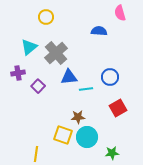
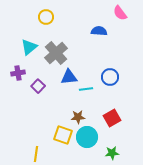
pink semicircle: rotated 21 degrees counterclockwise
red square: moved 6 px left, 10 px down
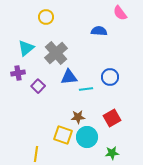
cyan triangle: moved 3 px left, 1 px down
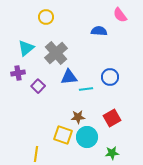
pink semicircle: moved 2 px down
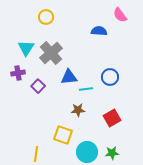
cyan triangle: rotated 18 degrees counterclockwise
gray cross: moved 5 px left
brown star: moved 7 px up
cyan circle: moved 15 px down
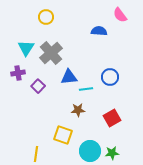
cyan circle: moved 3 px right, 1 px up
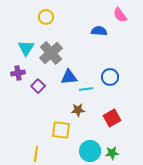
yellow square: moved 2 px left, 5 px up; rotated 12 degrees counterclockwise
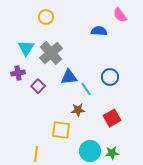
cyan line: rotated 64 degrees clockwise
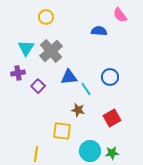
gray cross: moved 2 px up
brown star: rotated 16 degrees clockwise
yellow square: moved 1 px right, 1 px down
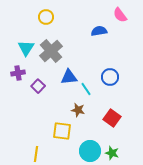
blue semicircle: rotated 14 degrees counterclockwise
red square: rotated 24 degrees counterclockwise
green star: rotated 24 degrees clockwise
